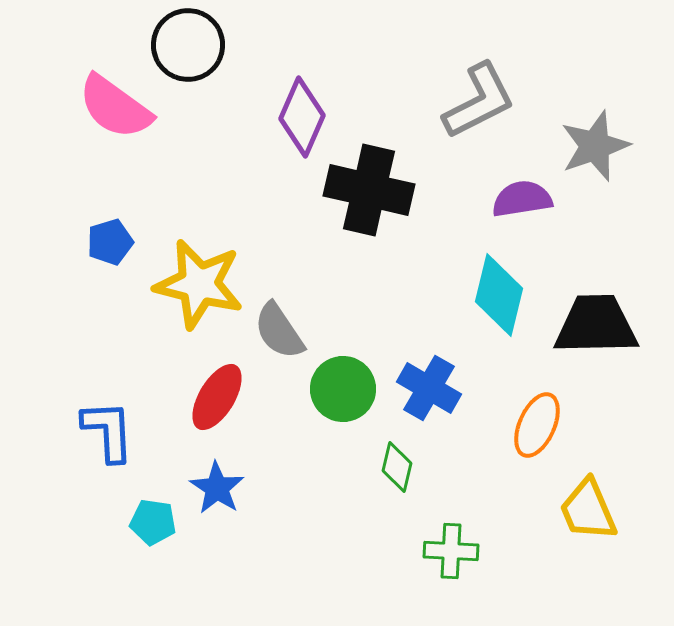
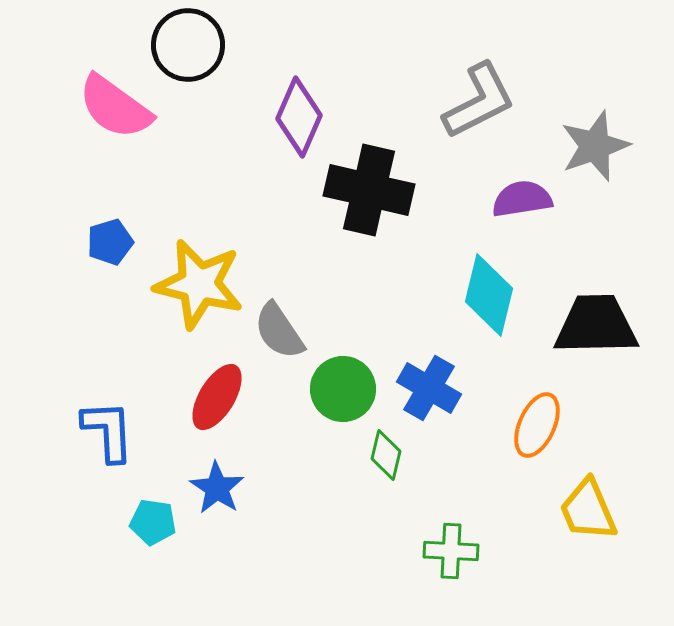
purple diamond: moved 3 px left
cyan diamond: moved 10 px left
green diamond: moved 11 px left, 12 px up
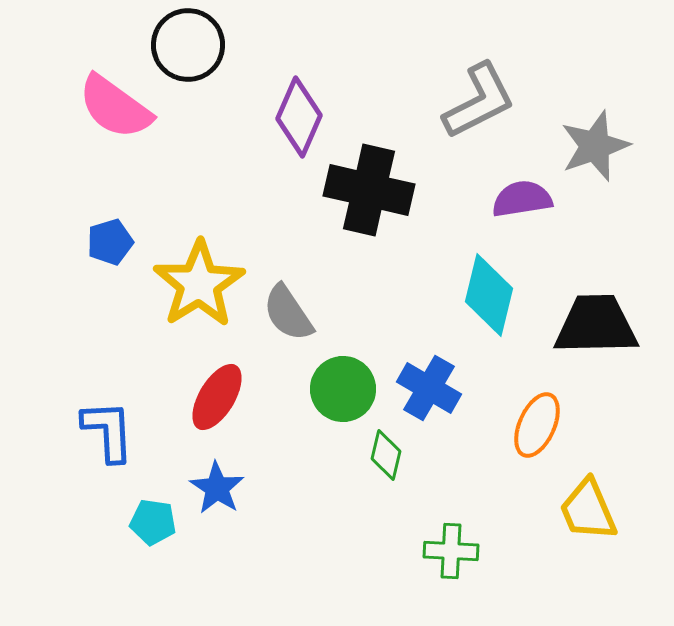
yellow star: rotated 26 degrees clockwise
gray semicircle: moved 9 px right, 18 px up
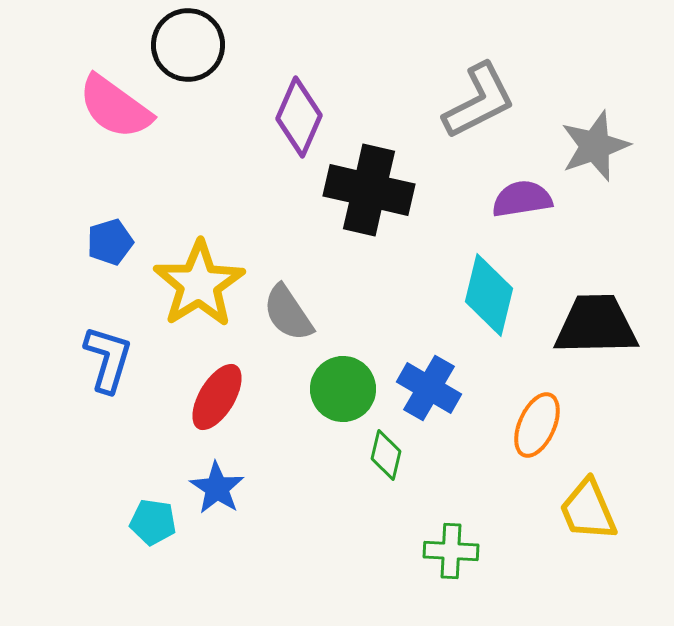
blue L-shape: moved 72 px up; rotated 20 degrees clockwise
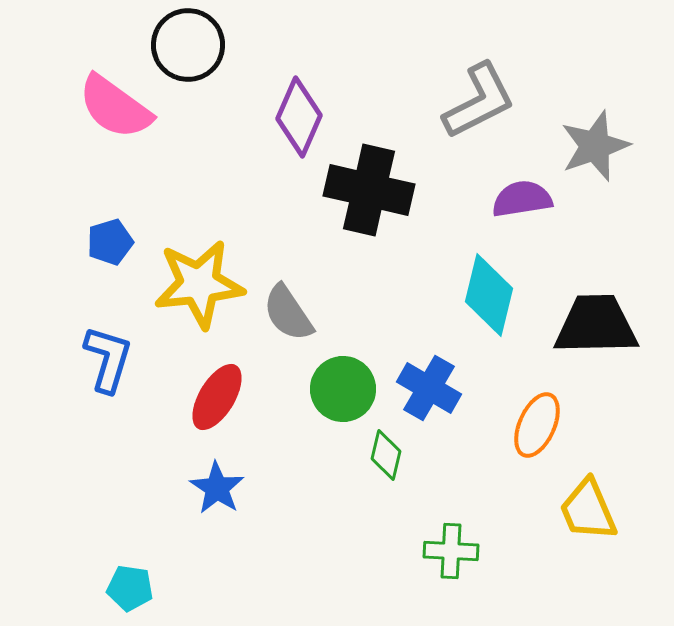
yellow star: rotated 26 degrees clockwise
cyan pentagon: moved 23 px left, 66 px down
